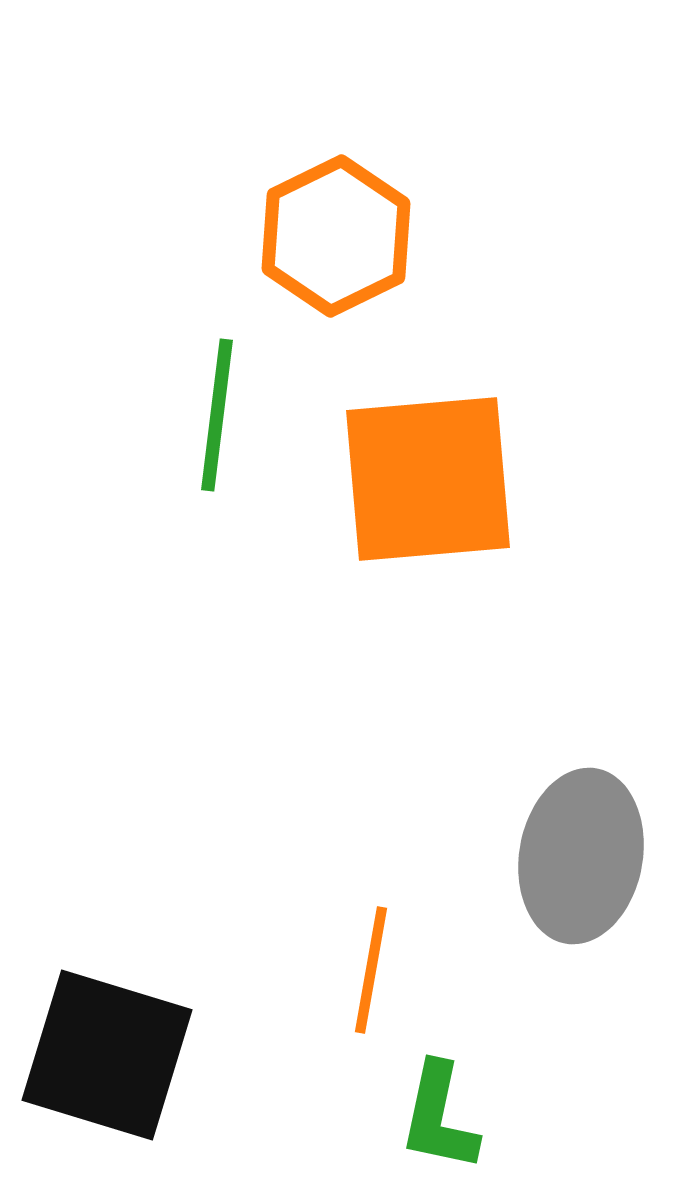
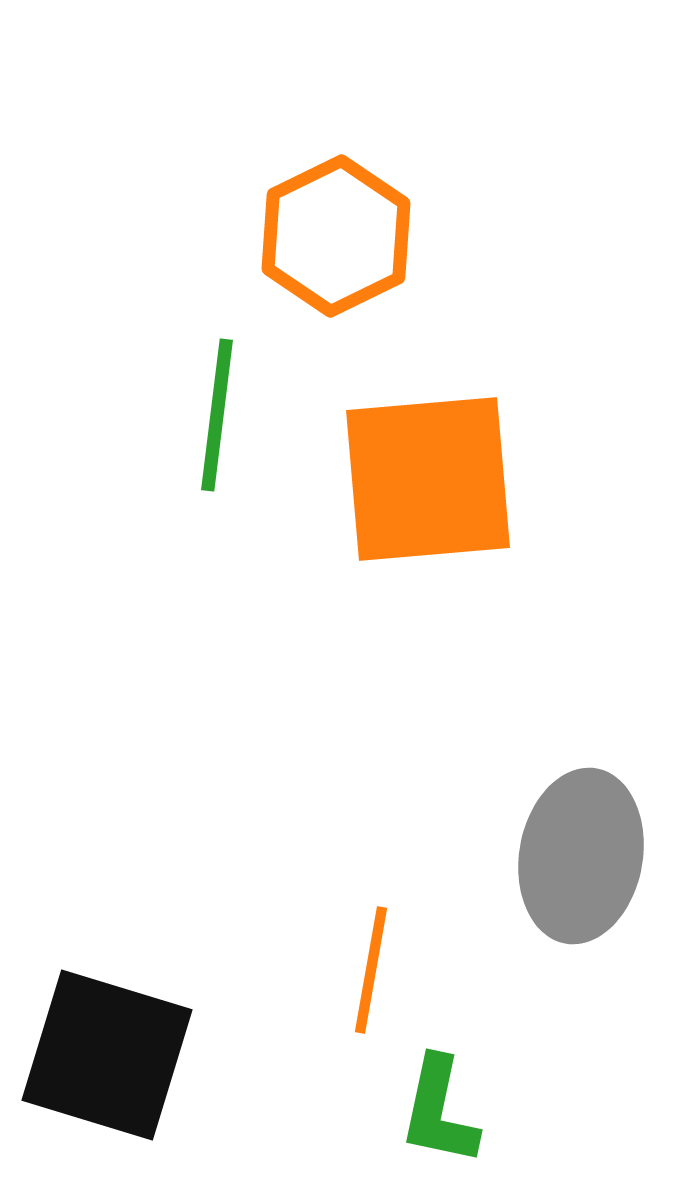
green L-shape: moved 6 px up
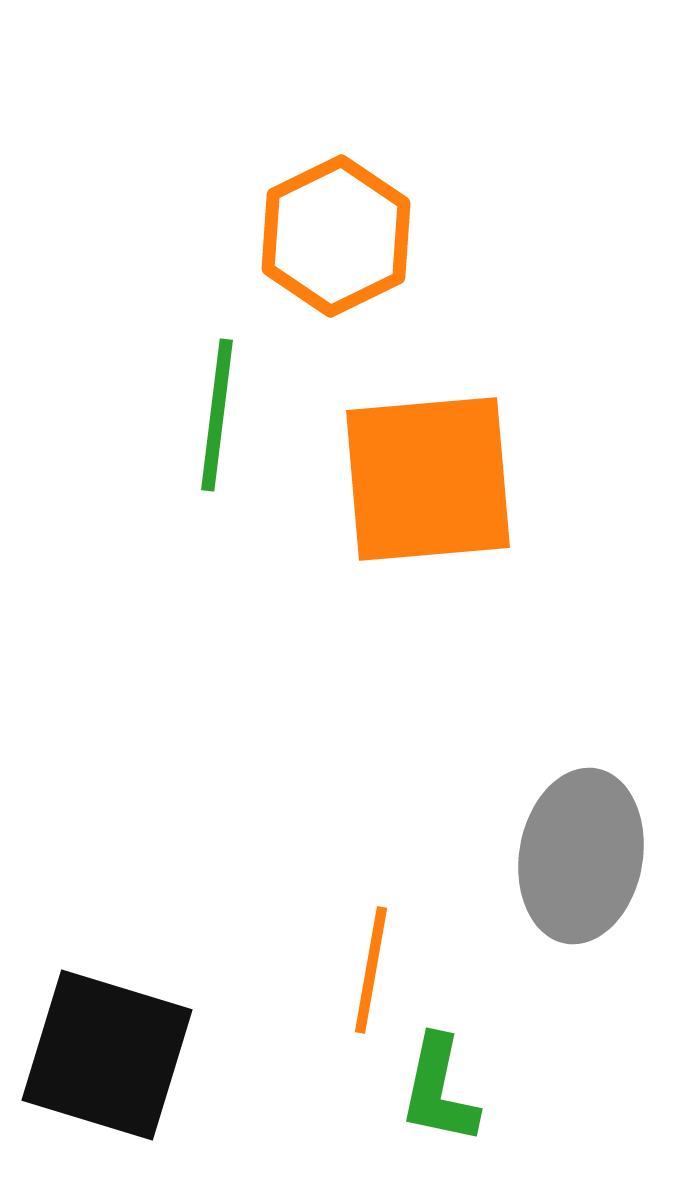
green L-shape: moved 21 px up
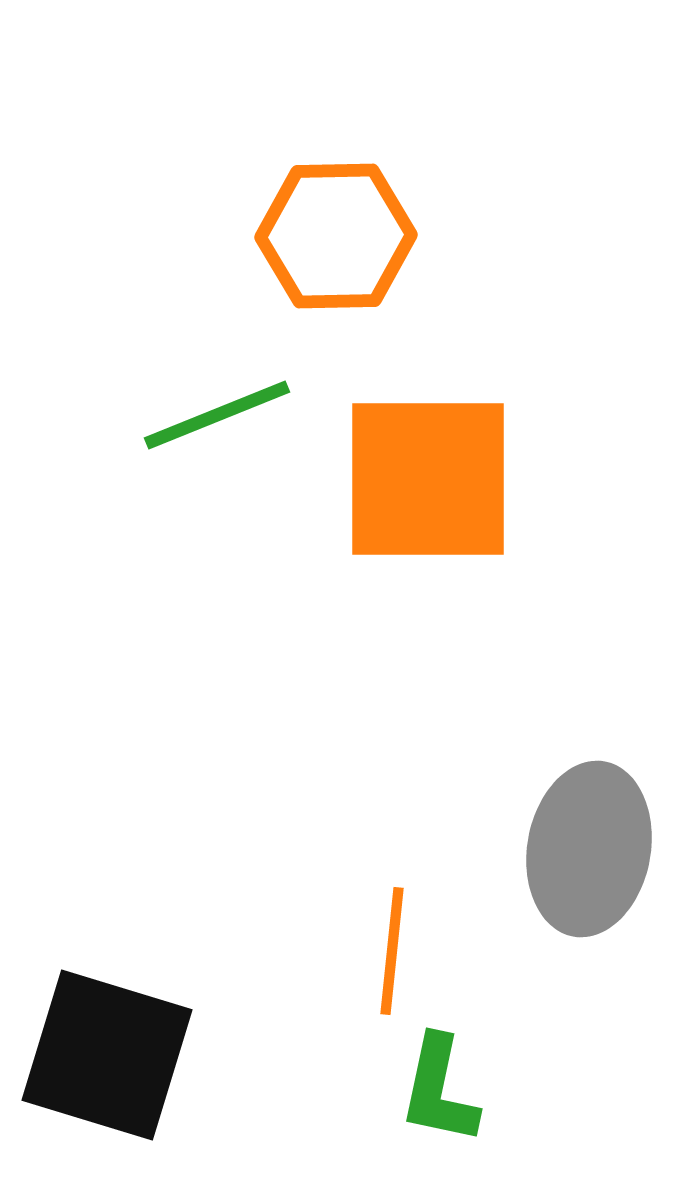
orange hexagon: rotated 25 degrees clockwise
green line: rotated 61 degrees clockwise
orange square: rotated 5 degrees clockwise
gray ellipse: moved 8 px right, 7 px up
orange line: moved 21 px right, 19 px up; rotated 4 degrees counterclockwise
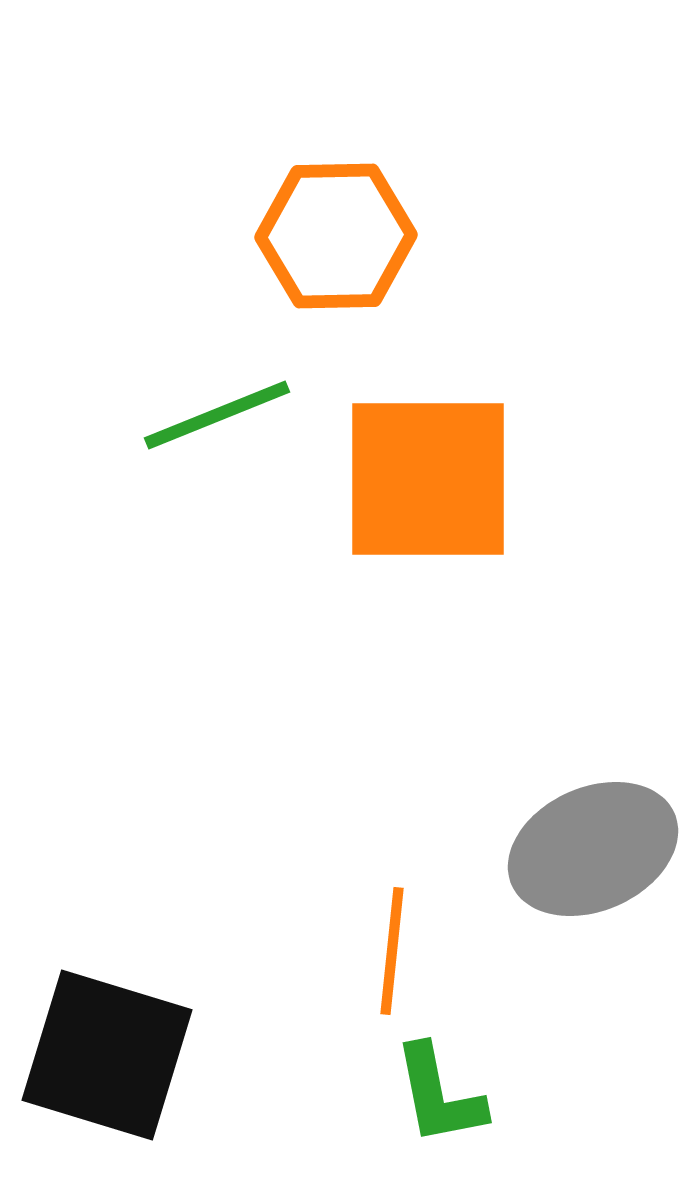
gray ellipse: moved 4 px right; rotated 56 degrees clockwise
green L-shape: moved 5 px down; rotated 23 degrees counterclockwise
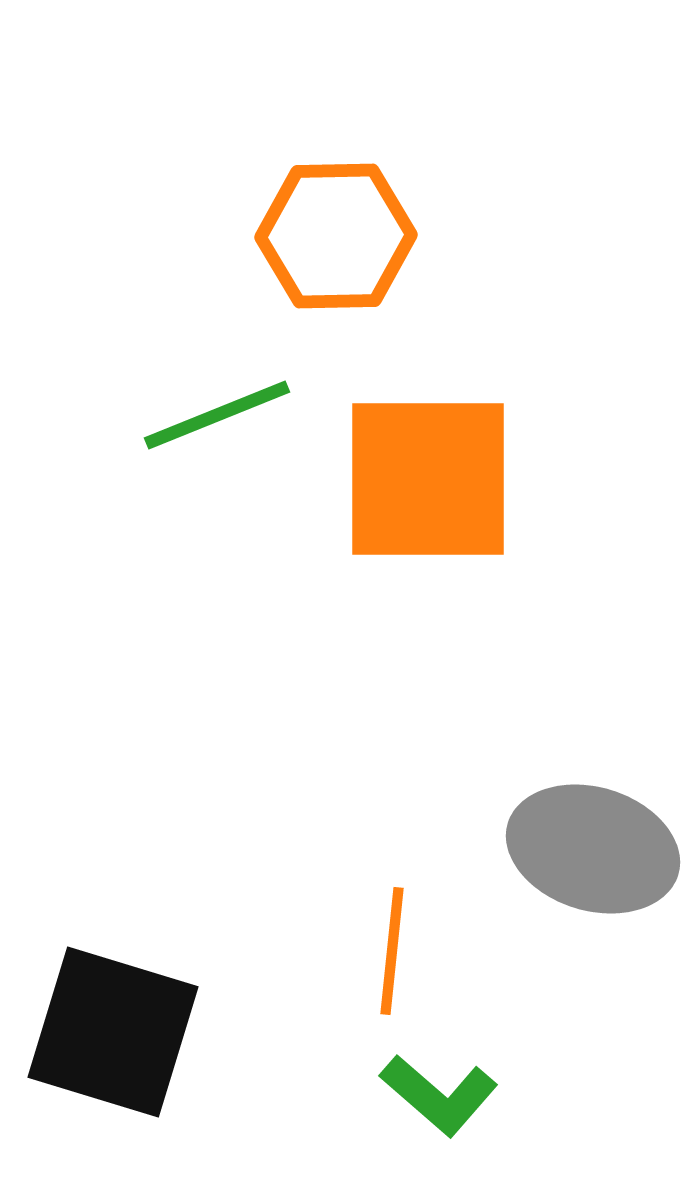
gray ellipse: rotated 41 degrees clockwise
black square: moved 6 px right, 23 px up
green L-shape: rotated 38 degrees counterclockwise
